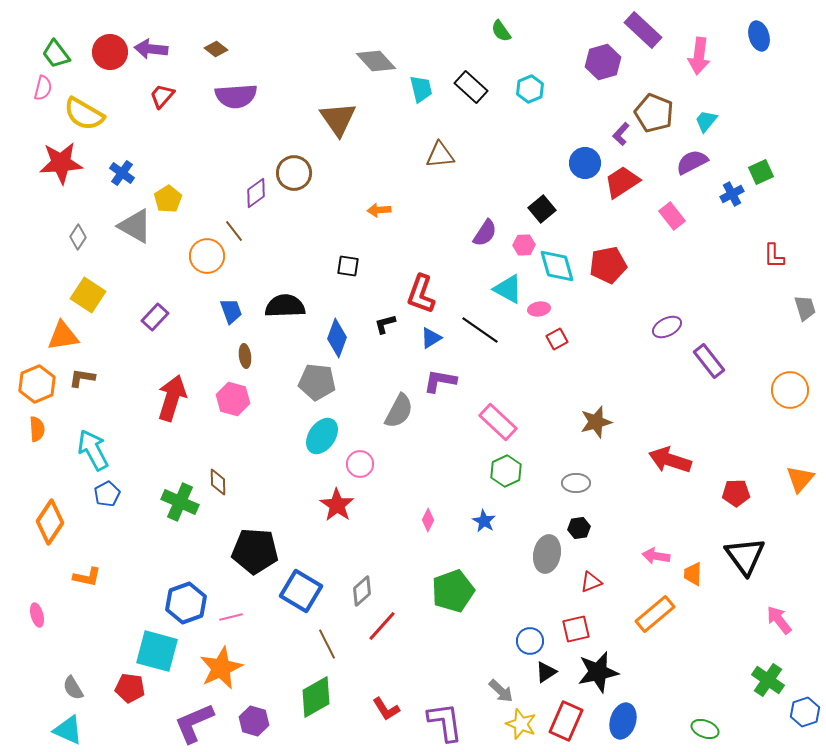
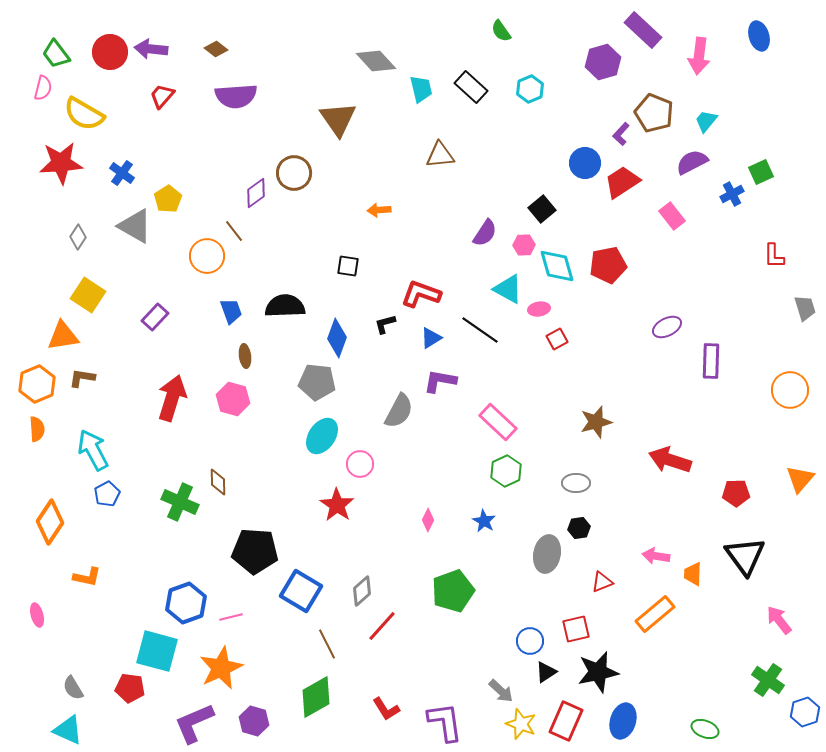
red L-shape at (421, 294): rotated 90 degrees clockwise
purple rectangle at (709, 361): moved 2 px right; rotated 40 degrees clockwise
red triangle at (591, 582): moved 11 px right
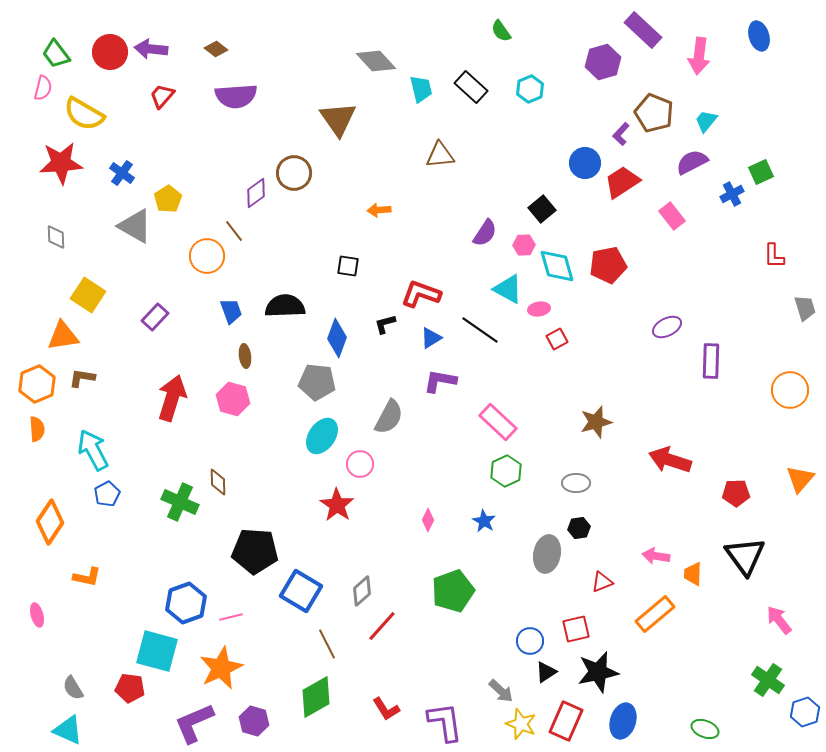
gray diamond at (78, 237): moved 22 px left; rotated 35 degrees counterclockwise
gray semicircle at (399, 411): moved 10 px left, 6 px down
